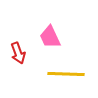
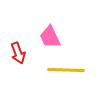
yellow line: moved 4 px up
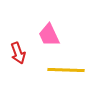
pink trapezoid: moved 1 px left, 2 px up
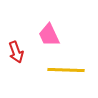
red arrow: moved 2 px left, 1 px up
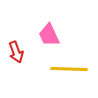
yellow line: moved 3 px right, 1 px up
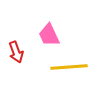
yellow line: moved 2 px up; rotated 6 degrees counterclockwise
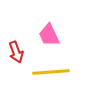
yellow line: moved 18 px left, 5 px down
